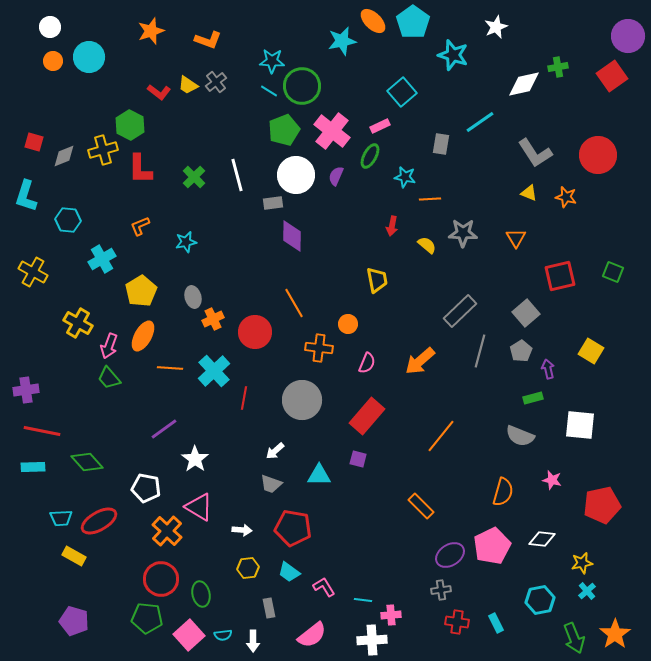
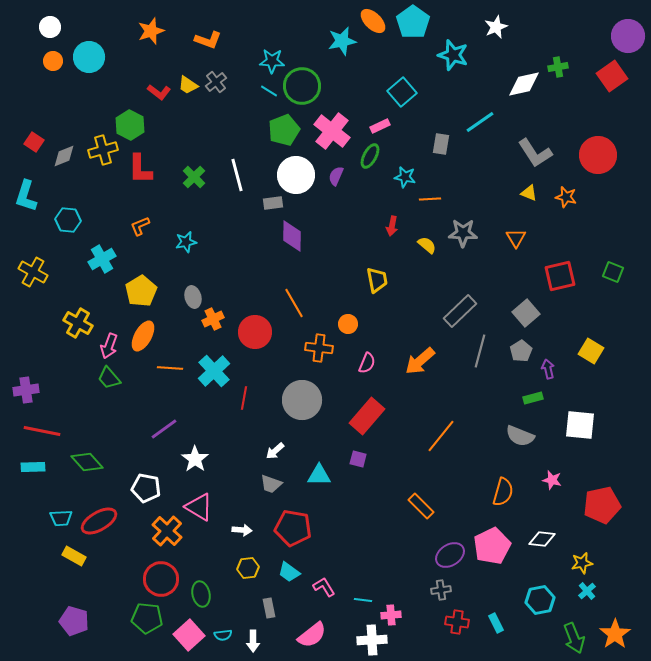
red square at (34, 142): rotated 18 degrees clockwise
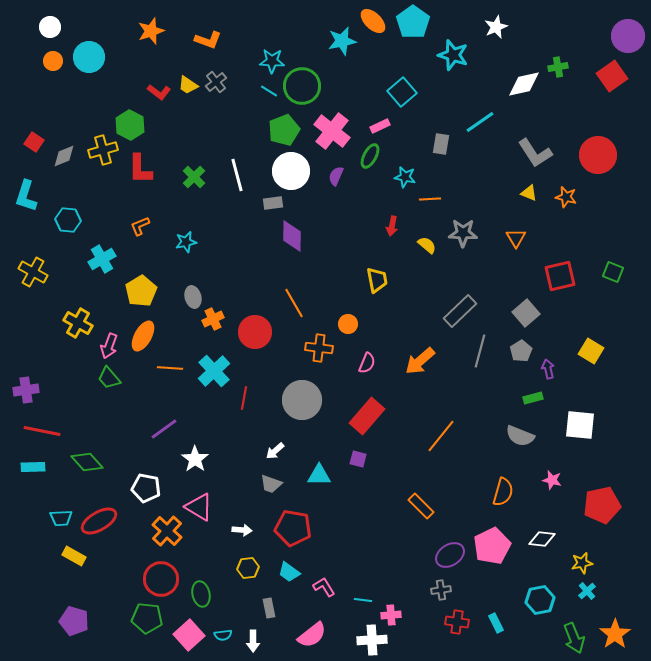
white circle at (296, 175): moved 5 px left, 4 px up
